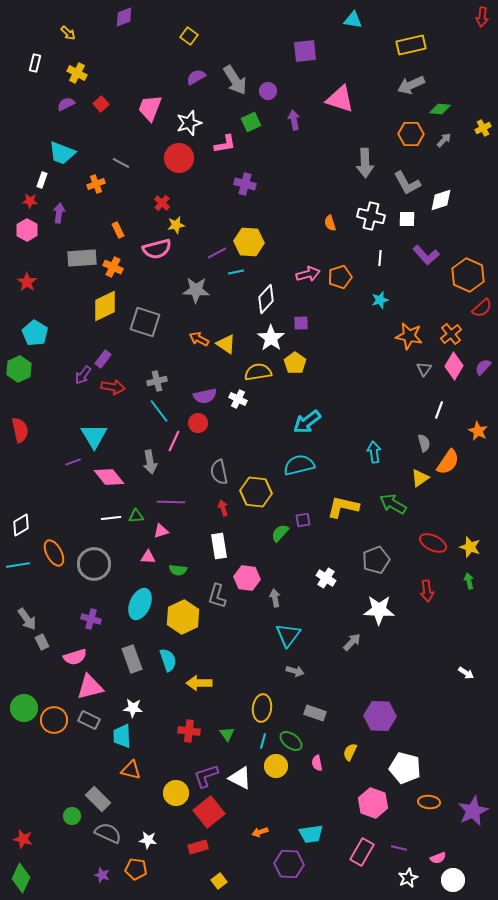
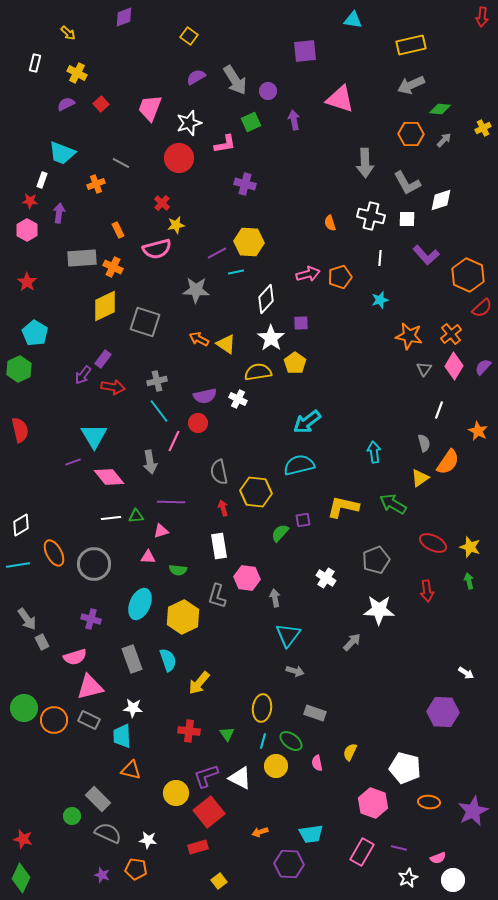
yellow arrow at (199, 683): rotated 50 degrees counterclockwise
purple hexagon at (380, 716): moved 63 px right, 4 px up
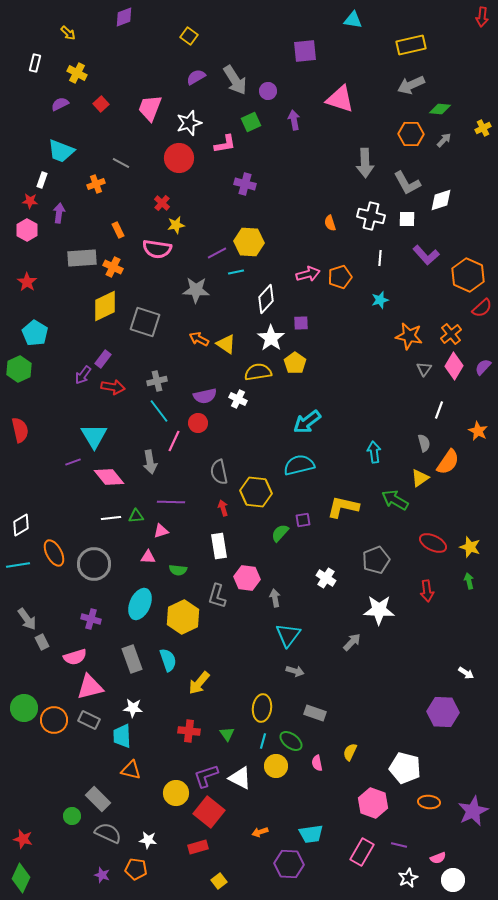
purple semicircle at (66, 104): moved 6 px left
cyan trapezoid at (62, 153): moved 1 px left, 2 px up
pink semicircle at (157, 249): rotated 24 degrees clockwise
green arrow at (393, 504): moved 2 px right, 4 px up
red square at (209, 812): rotated 12 degrees counterclockwise
purple line at (399, 848): moved 3 px up
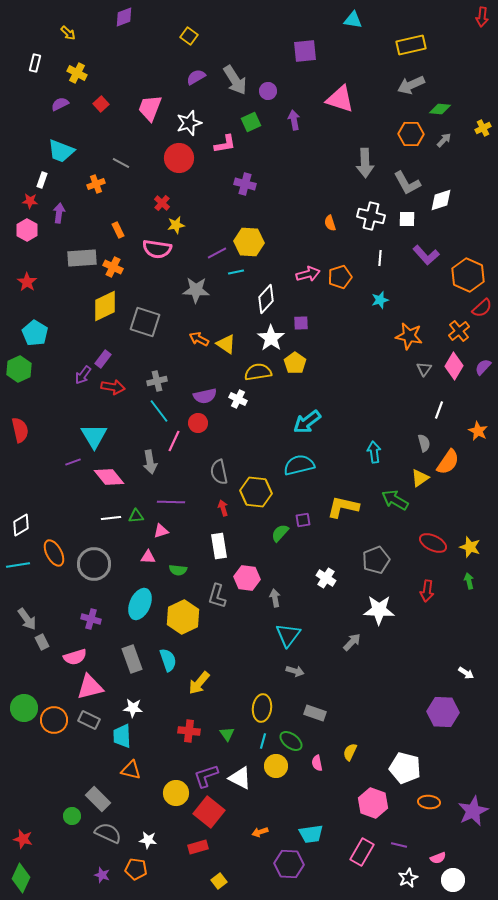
orange cross at (451, 334): moved 8 px right, 3 px up
red arrow at (427, 591): rotated 15 degrees clockwise
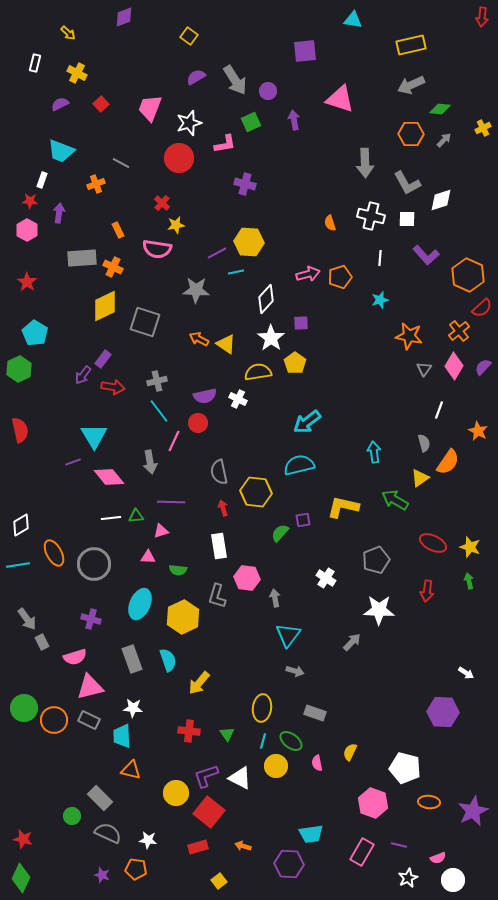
gray rectangle at (98, 799): moved 2 px right, 1 px up
orange arrow at (260, 832): moved 17 px left, 14 px down; rotated 35 degrees clockwise
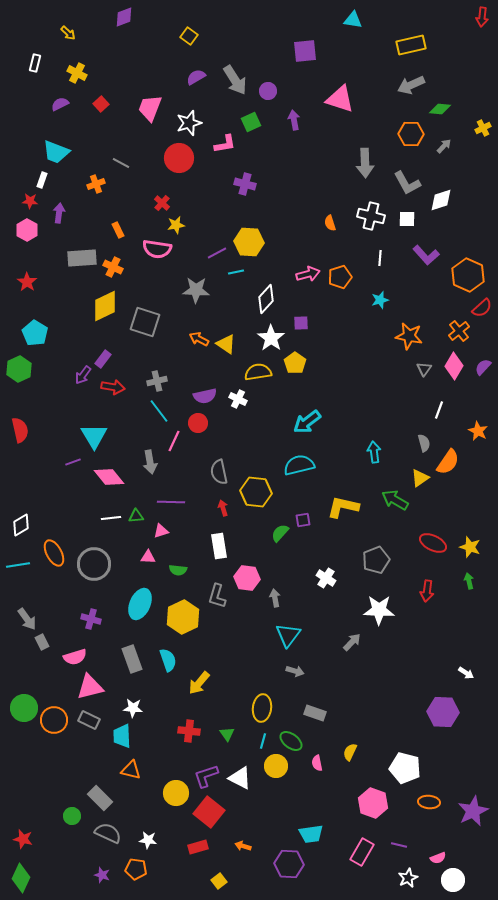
gray arrow at (444, 140): moved 6 px down
cyan trapezoid at (61, 151): moved 5 px left, 1 px down
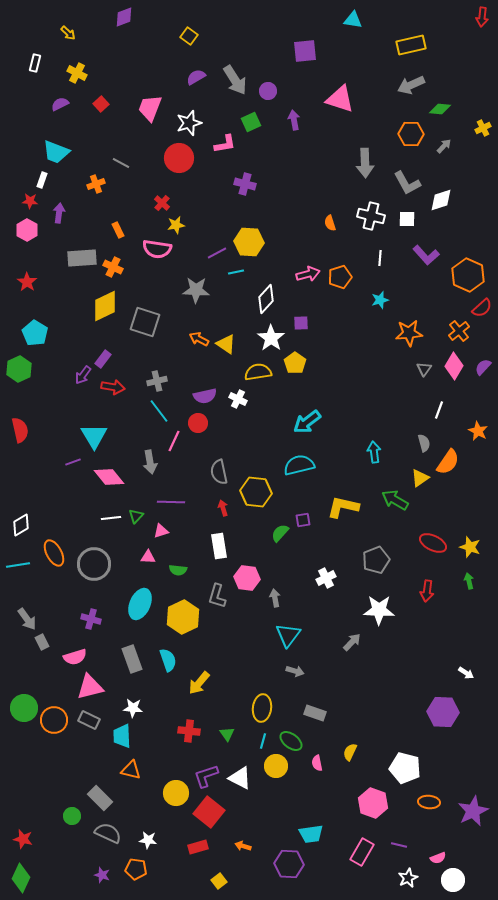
orange star at (409, 336): moved 3 px up; rotated 16 degrees counterclockwise
green triangle at (136, 516): rotated 42 degrees counterclockwise
white cross at (326, 578): rotated 30 degrees clockwise
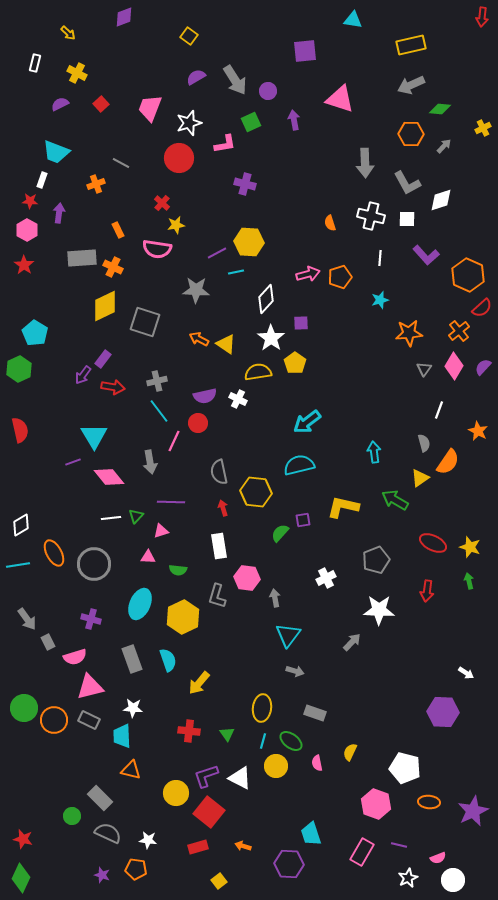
red star at (27, 282): moved 3 px left, 17 px up
gray rectangle at (42, 642): moved 6 px right
pink hexagon at (373, 803): moved 3 px right, 1 px down
cyan trapezoid at (311, 834): rotated 80 degrees clockwise
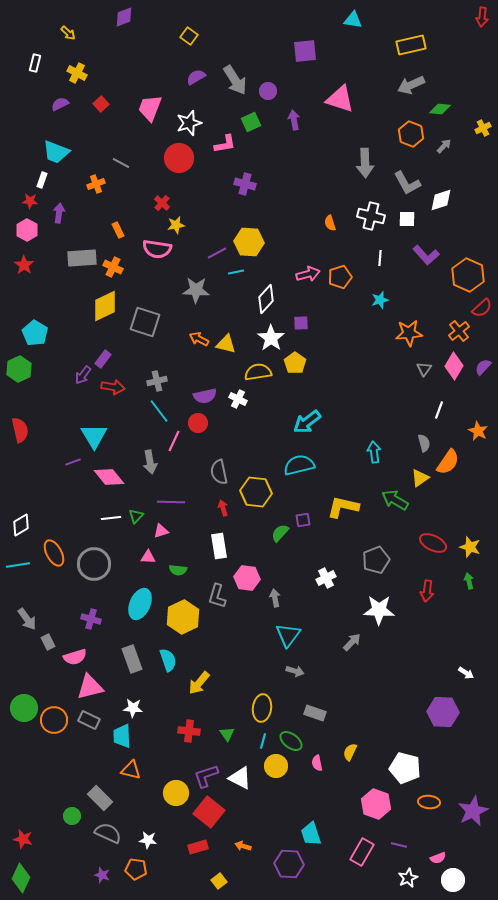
orange hexagon at (411, 134): rotated 20 degrees clockwise
yellow triangle at (226, 344): rotated 20 degrees counterclockwise
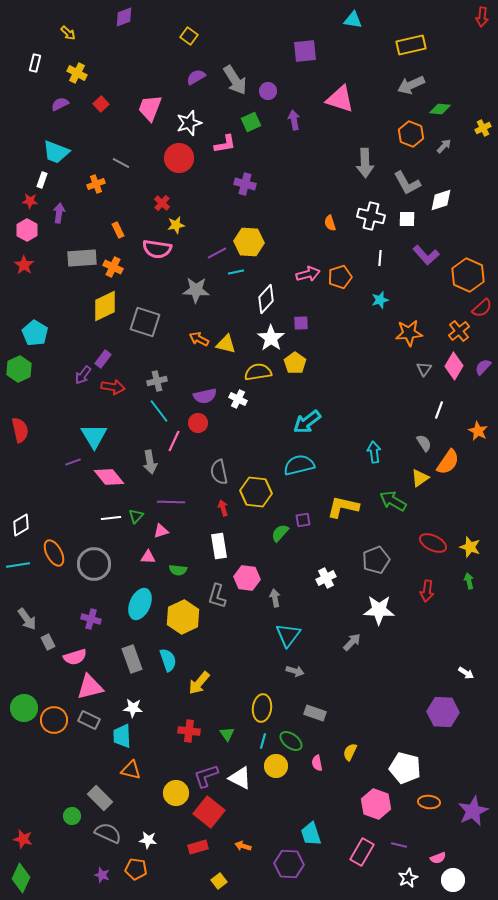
gray semicircle at (424, 443): rotated 18 degrees counterclockwise
green arrow at (395, 500): moved 2 px left, 1 px down
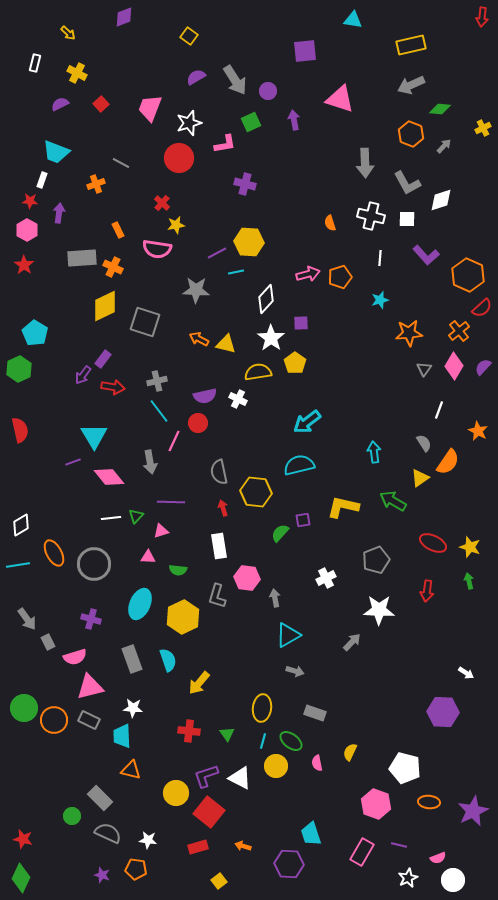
cyan triangle at (288, 635): rotated 24 degrees clockwise
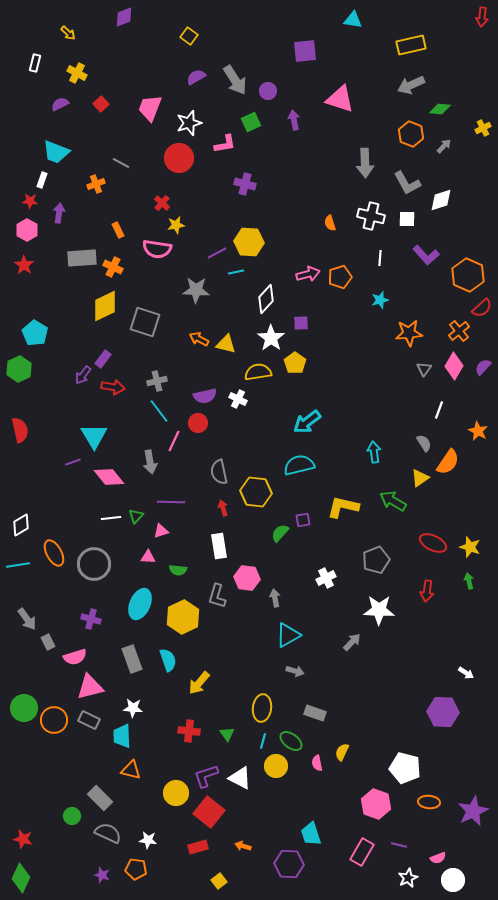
yellow semicircle at (350, 752): moved 8 px left
